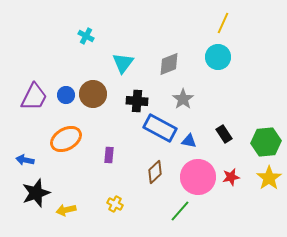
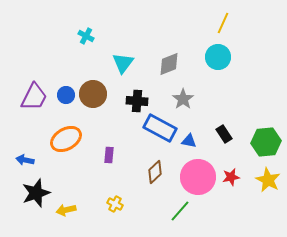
yellow star: moved 1 px left, 2 px down; rotated 10 degrees counterclockwise
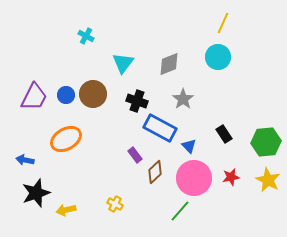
black cross: rotated 15 degrees clockwise
blue triangle: moved 5 px down; rotated 35 degrees clockwise
purple rectangle: moved 26 px right; rotated 42 degrees counterclockwise
pink circle: moved 4 px left, 1 px down
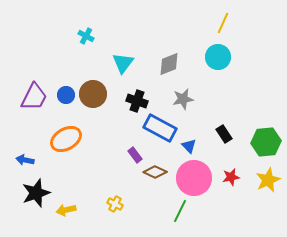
gray star: rotated 25 degrees clockwise
brown diamond: rotated 70 degrees clockwise
yellow star: rotated 20 degrees clockwise
green line: rotated 15 degrees counterclockwise
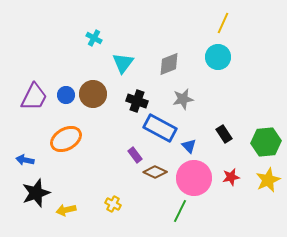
cyan cross: moved 8 px right, 2 px down
yellow cross: moved 2 px left
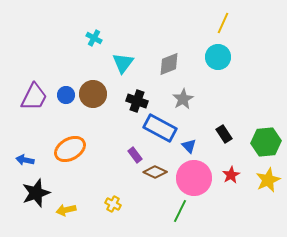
gray star: rotated 20 degrees counterclockwise
orange ellipse: moved 4 px right, 10 px down
red star: moved 2 px up; rotated 18 degrees counterclockwise
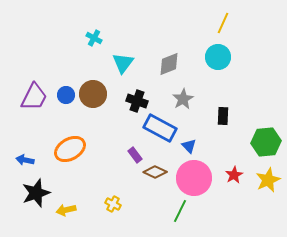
black rectangle: moved 1 px left, 18 px up; rotated 36 degrees clockwise
red star: moved 3 px right
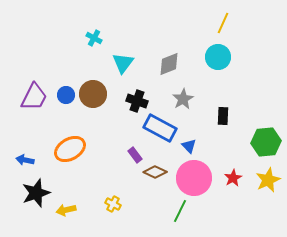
red star: moved 1 px left, 3 px down
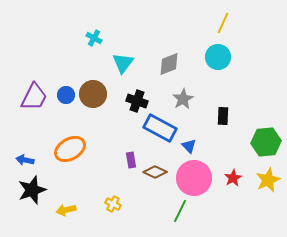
purple rectangle: moved 4 px left, 5 px down; rotated 28 degrees clockwise
black star: moved 4 px left, 3 px up
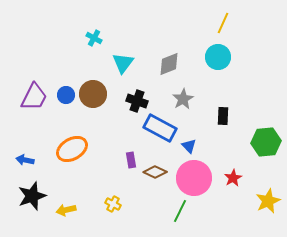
orange ellipse: moved 2 px right
yellow star: moved 21 px down
black star: moved 6 px down
